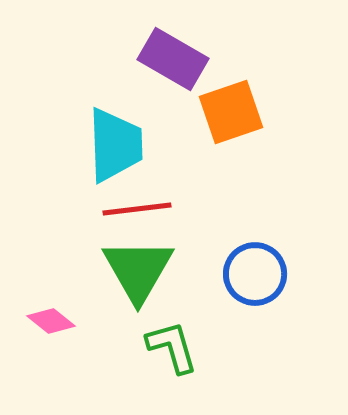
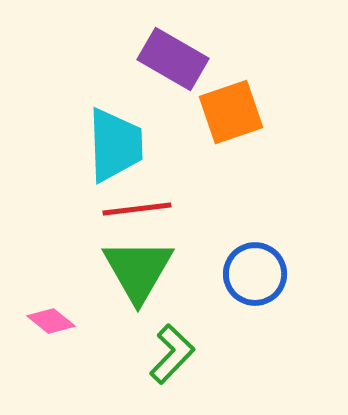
green L-shape: moved 7 px down; rotated 60 degrees clockwise
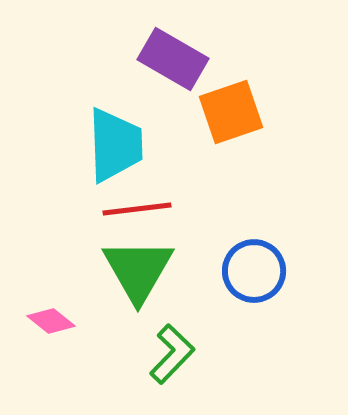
blue circle: moved 1 px left, 3 px up
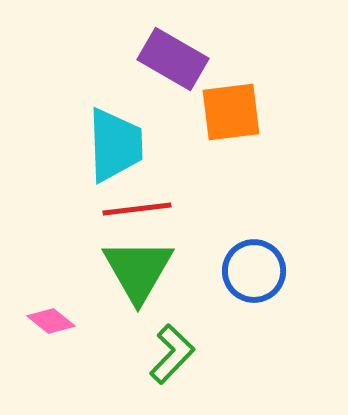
orange square: rotated 12 degrees clockwise
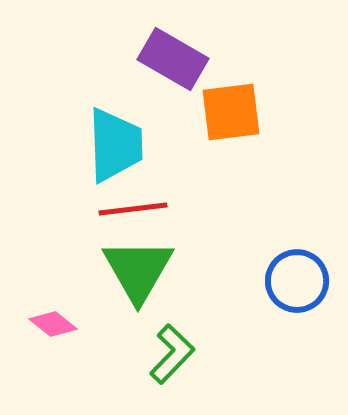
red line: moved 4 px left
blue circle: moved 43 px right, 10 px down
pink diamond: moved 2 px right, 3 px down
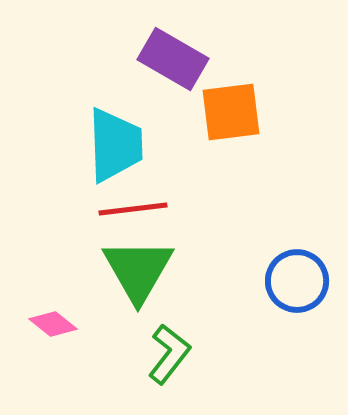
green L-shape: moved 3 px left; rotated 6 degrees counterclockwise
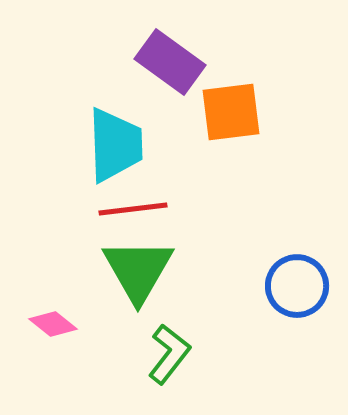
purple rectangle: moved 3 px left, 3 px down; rotated 6 degrees clockwise
blue circle: moved 5 px down
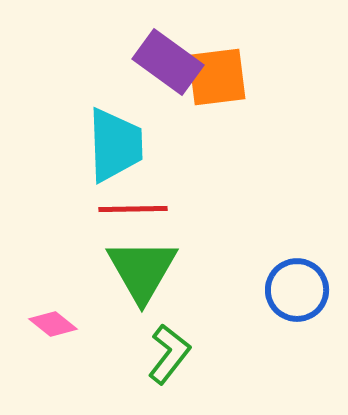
purple rectangle: moved 2 px left
orange square: moved 14 px left, 35 px up
red line: rotated 6 degrees clockwise
green triangle: moved 4 px right
blue circle: moved 4 px down
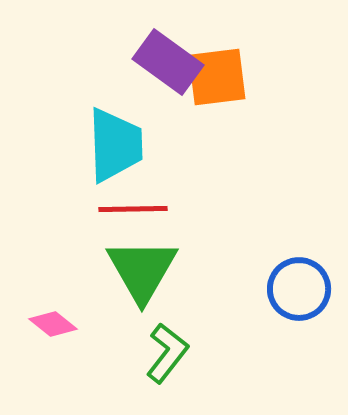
blue circle: moved 2 px right, 1 px up
green L-shape: moved 2 px left, 1 px up
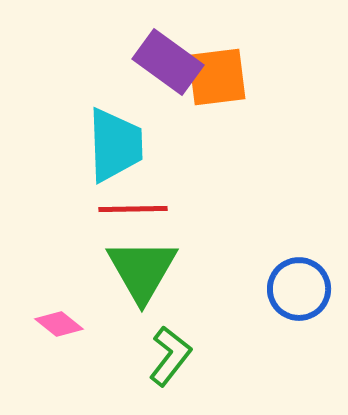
pink diamond: moved 6 px right
green L-shape: moved 3 px right, 3 px down
